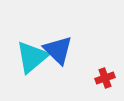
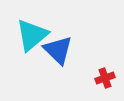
cyan triangle: moved 22 px up
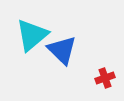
blue triangle: moved 4 px right
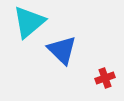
cyan triangle: moved 3 px left, 13 px up
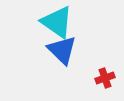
cyan triangle: moved 28 px right; rotated 45 degrees counterclockwise
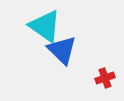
cyan triangle: moved 12 px left, 4 px down
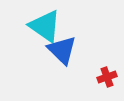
red cross: moved 2 px right, 1 px up
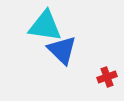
cyan triangle: rotated 27 degrees counterclockwise
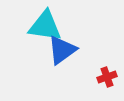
blue triangle: rotated 40 degrees clockwise
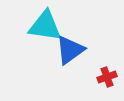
blue triangle: moved 8 px right
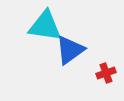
red cross: moved 1 px left, 4 px up
